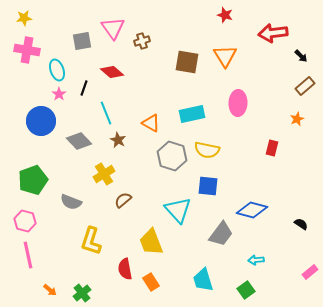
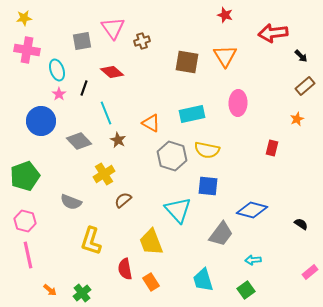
green pentagon at (33, 180): moved 8 px left, 4 px up
cyan arrow at (256, 260): moved 3 px left
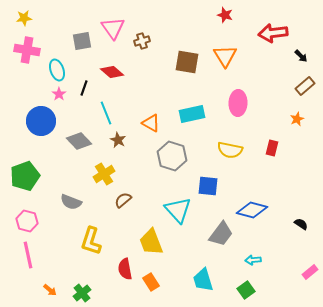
yellow semicircle at (207, 150): moved 23 px right
pink hexagon at (25, 221): moved 2 px right
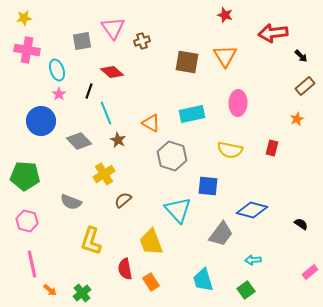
black line at (84, 88): moved 5 px right, 3 px down
green pentagon at (25, 176): rotated 24 degrees clockwise
pink line at (28, 255): moved 4 px right, 9 px down
